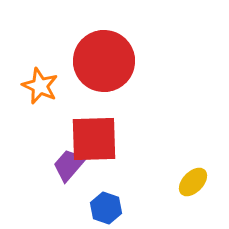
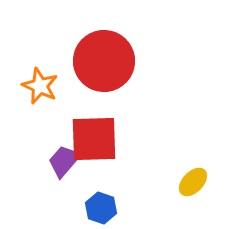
purple trapezoid: moved 5 px left, 4 px up
blue hexagon: moved 5 px left
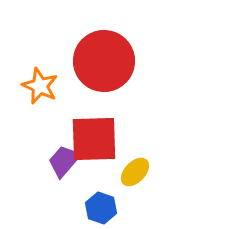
yellow ellipse: moved 58 px left, 10 px up
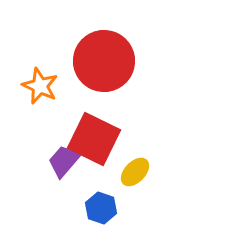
red square: rotated 28 degrees clockwise
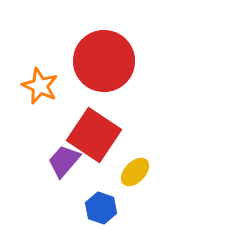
red square: moved 4 px up; rotated 8 degrees clockwise
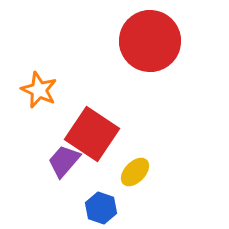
red circle: moved 46 px right, 20 px up
orange star: moved 1 px left, 4 px down
red square: moved 2 px left, 1 px up
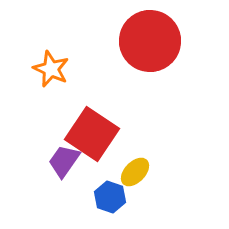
orange star: moved 12 px right, 21 px up
purple trapezoid: rotated 6 degrees counterclockwise
blue hexagon: moved 9 px right, 11 px up
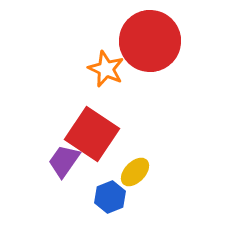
orange star: moved 55 px right
blue hexagon: rotated 20 degrees clockwise
